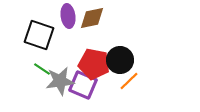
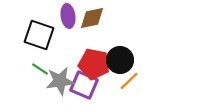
green line: moved 2 px left
purple square: moved 1 px right
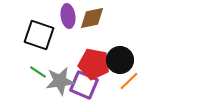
green line: moved 2 px left, 3 px down
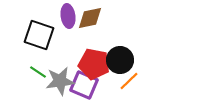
brown diamond: moved 2 px left
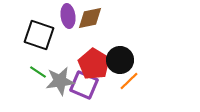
red pentagon: rotated 20 degrees clockwise
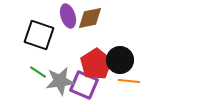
purple ellipse: rotated 10 degrees counterclockwise
red pentagon: moved 2 px right; rotated 8 degrees clockwise
orange line: rotated 50 degrees clockwise
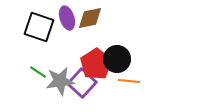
purple ellipse: moved 1 px left, 2 px down
black square: moved 8 px up
black circle: moved 3 px left, 1 px up
purple square: moved 2 px left, 2 px up; rotated 20 degrees clockwise
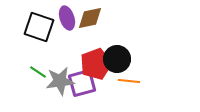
red pentagon: rotated 12 degrees clockwise
purple square: rotated 32 degrees clockwise
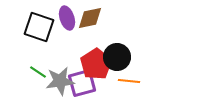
black circle: moved 2 px up
red pentagon: rotated 12 degrees counterclockwise
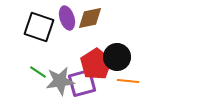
orange line: moved 1 px left
